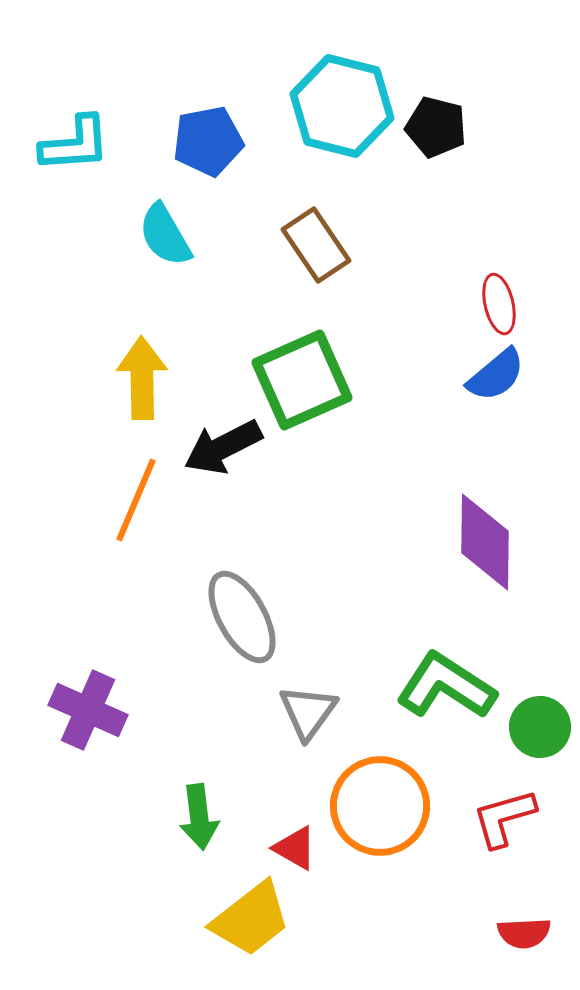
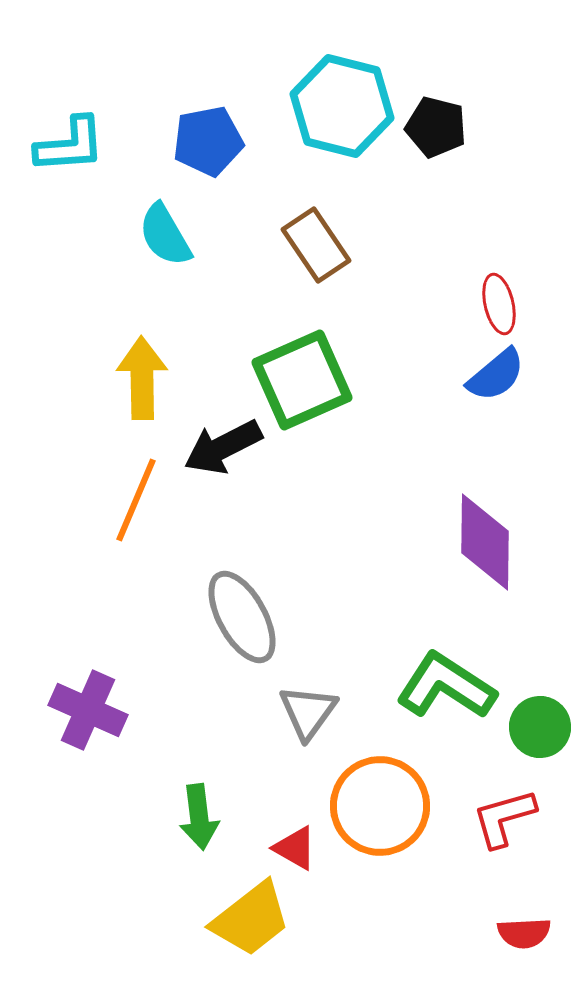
cyan L-shape: moved 5 px left, 1 px down
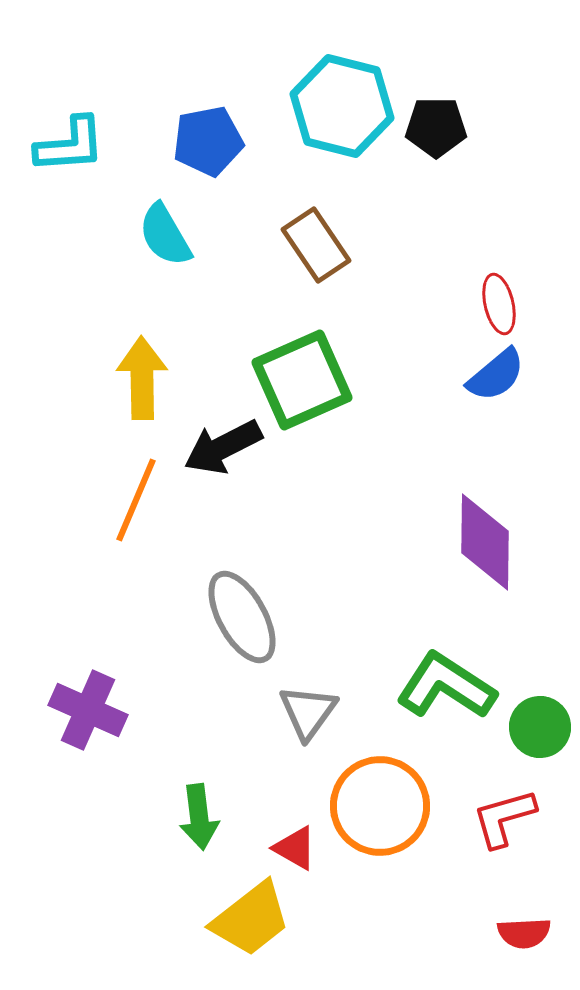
black pentagon: rotated 14 degrees counterclockwise
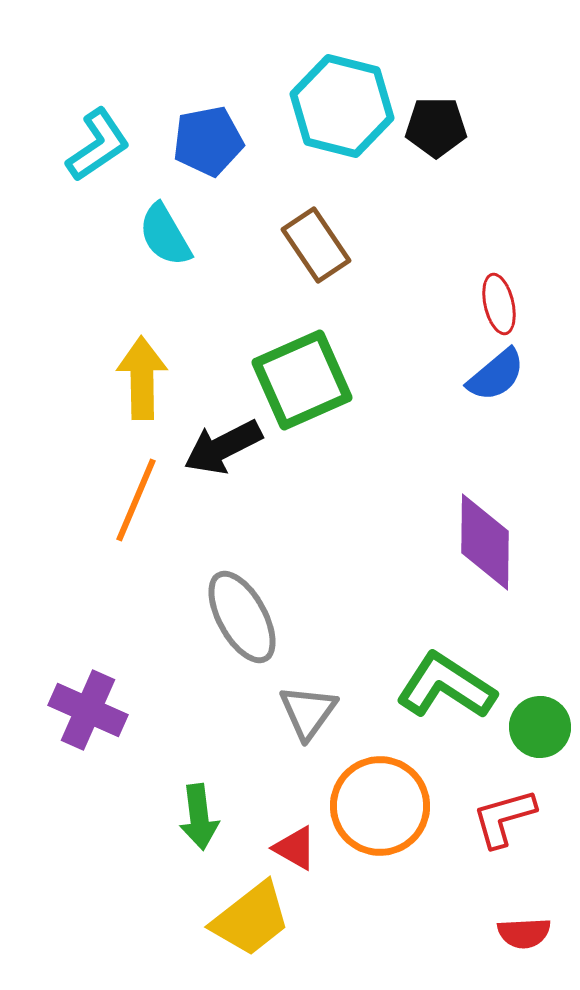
cyan L-shape: moved 28 px right; rotated 30 degrees counterclockwise
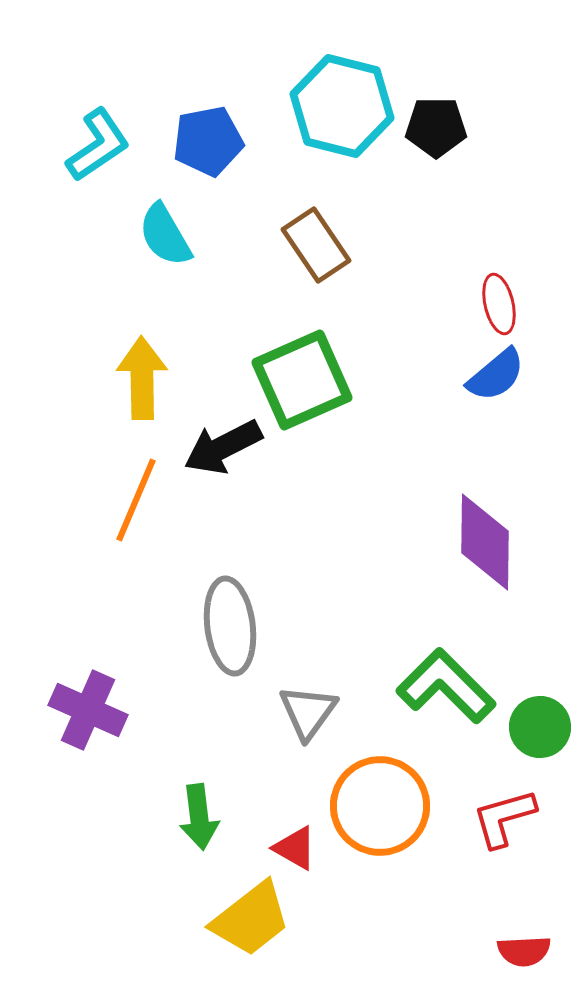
gray ellipse: moved 12 px left, 9 px down; rotated 22 degrees clockwise
green L-shape: rotated 12 degrees clockwise
red semicircle: moved 18 px down
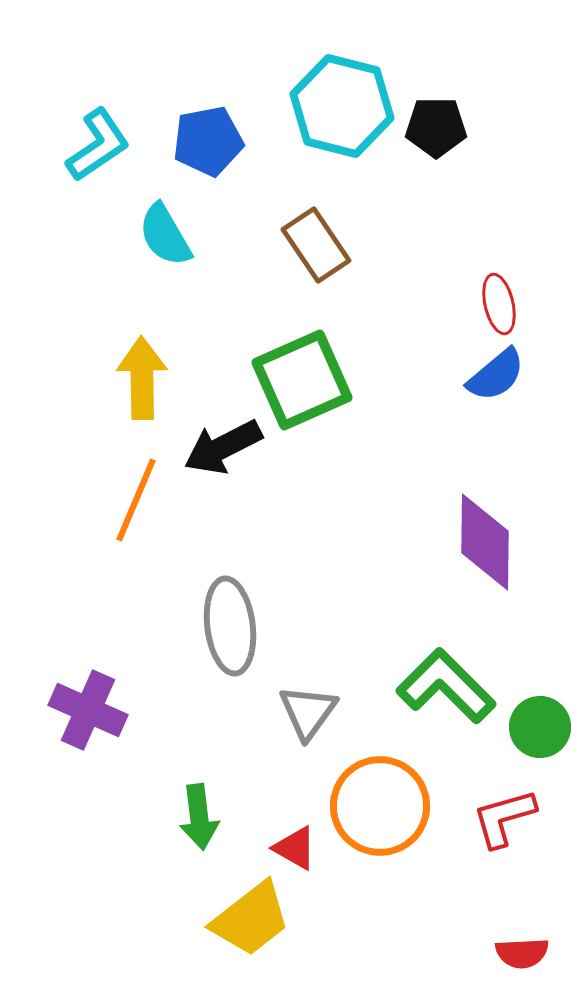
red semicircle: moved 2 px left, 2 px down
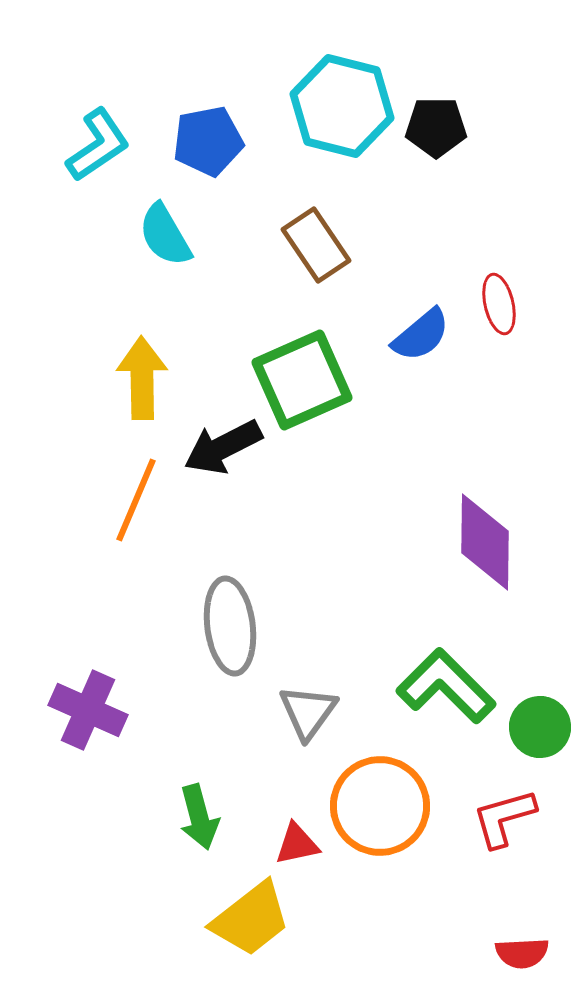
blue semicircle: moved 75 px left, 40 px up
green arrow: rotated 8 degrees counterclockwise
red triangle: moved 2 px right, 4 px up; rotated 42 degrees counterclockwise
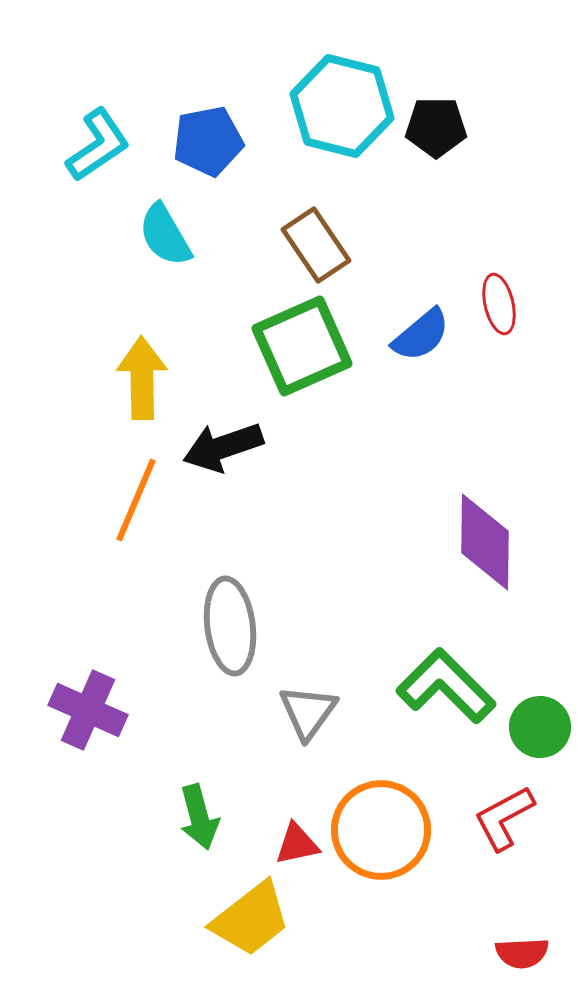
green square: moved 34 px up
black arrow: rotated 8 degrees clockwise
orange circle: moved 1 px right, 24 px down
red L-shape: rotated 12 degrees counterclockwise
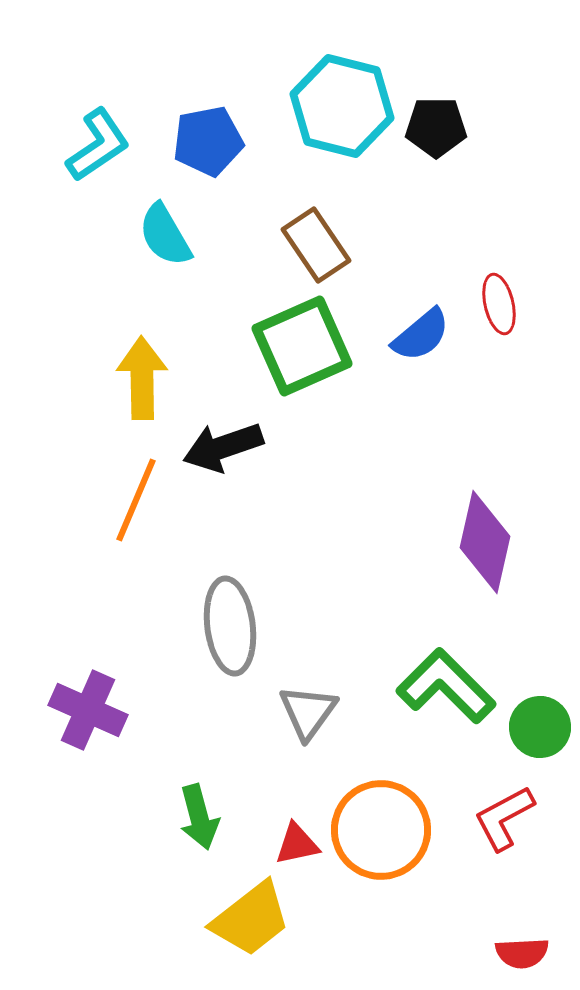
purple diamond: rotated 12 degrees clockwise
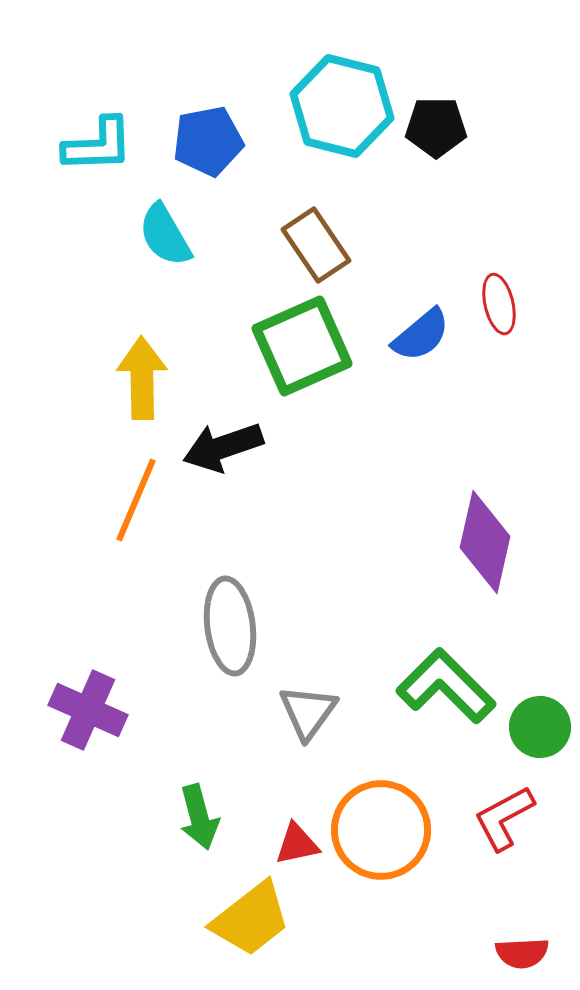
cyan L-shape: rotated 32 degrees clockwise
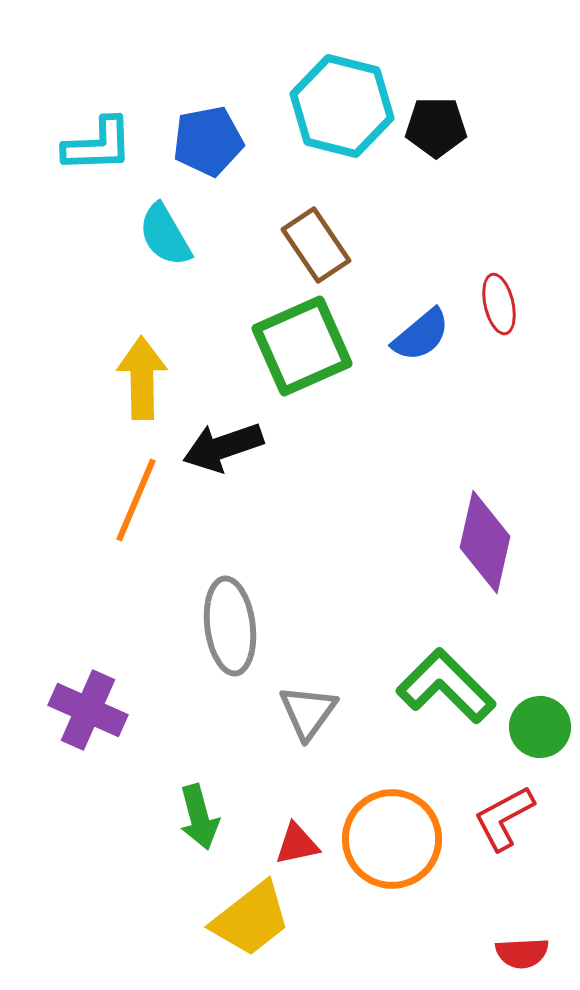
orange circle: moved 11 px right, 9 px down
